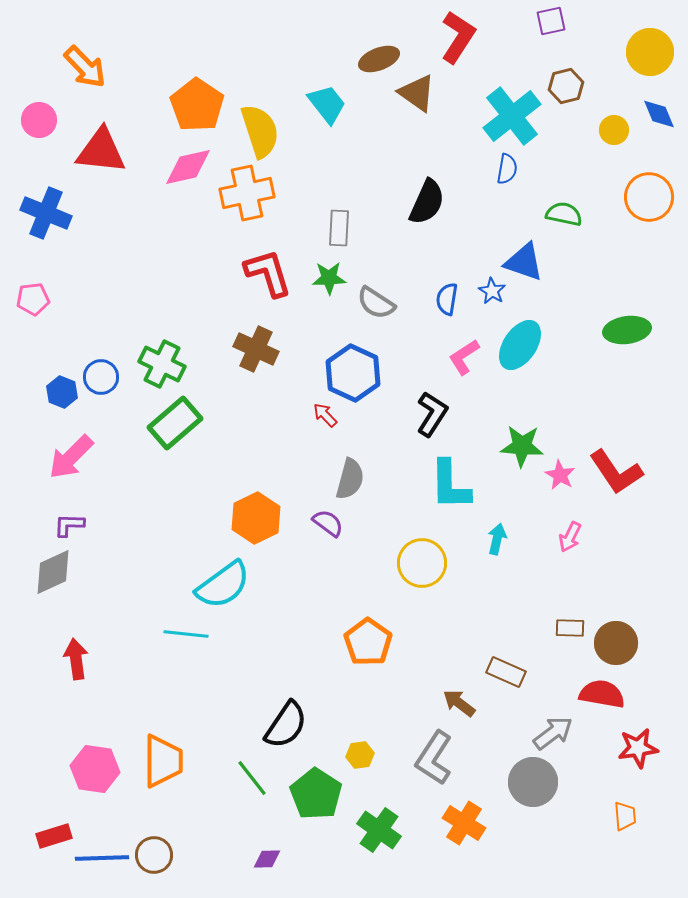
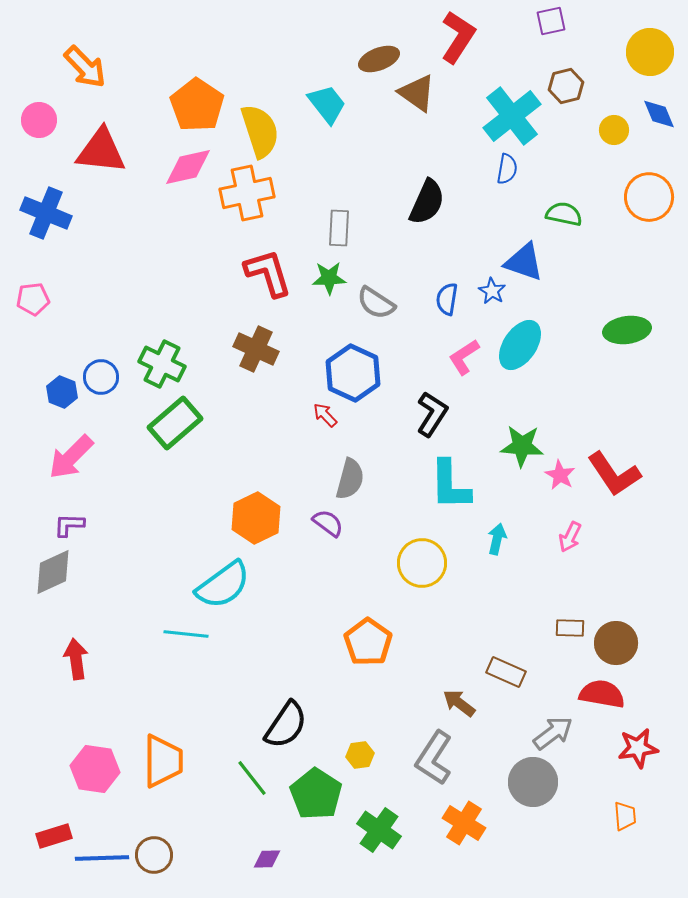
red L-shape at (616, 472): moved 2 px left, 2 px down
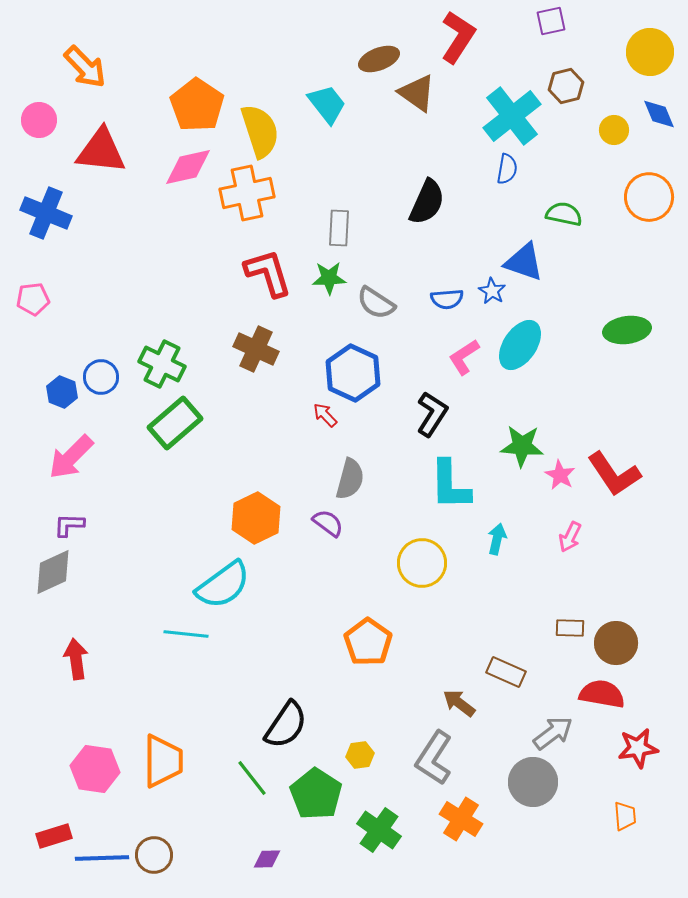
blue semicircle at (447, 299): rotated 104 degrees counterclockwise
orange cross at (464, 823): moved 3 px left, 4 px up
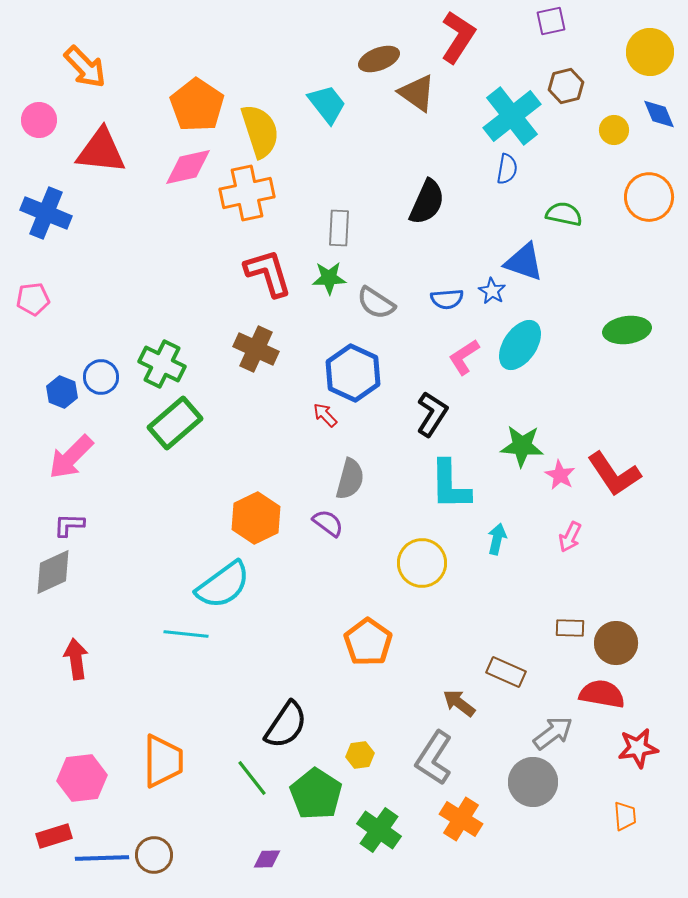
pink hexagon at (95, 769): moved 13 px left, 9 px down; rotated 15 degrees counterclockwise
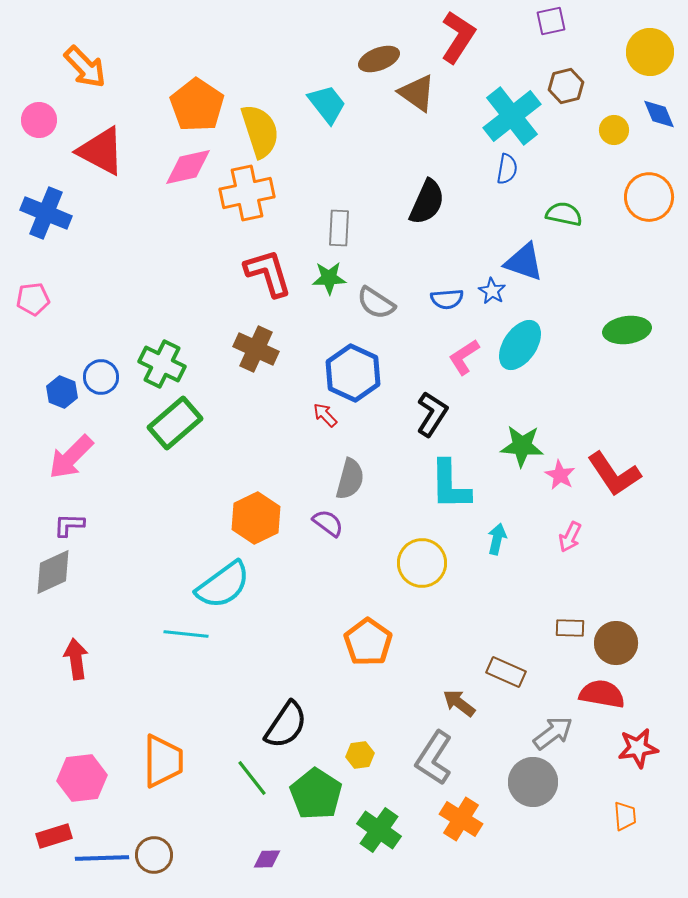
red triangle at (101, 151): rotated 22 degrees clockwise
